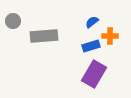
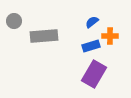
gray circle: moved 1 px right
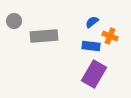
orange cross: rotated 21 degrees clockwise
blue rectangle: rotated 24 degrees clockwise
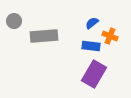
blue semicircle: moved 1 px down
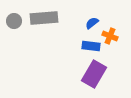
gray rectangle: moved 18 px up
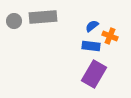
gray rectangle: moved 1 px left, 1 px up
blue semicircle: moved 3 px down
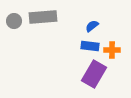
orange cross: moved 2 px right, 14 px down; rotated 21 degrees counterclockwise
blue rectangle: moved 1 px left
